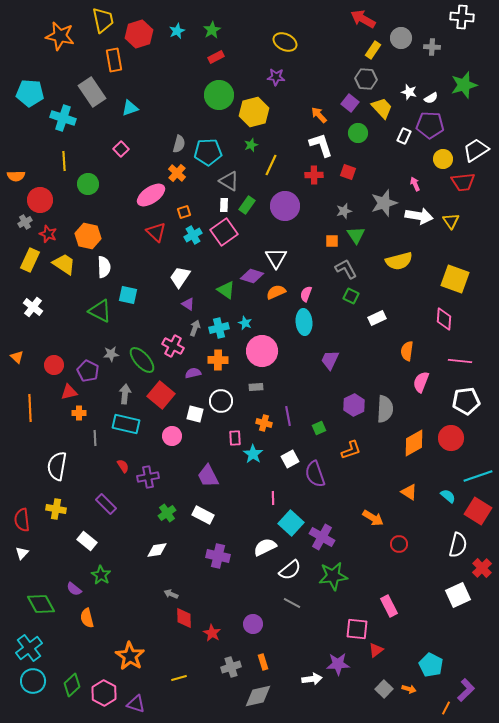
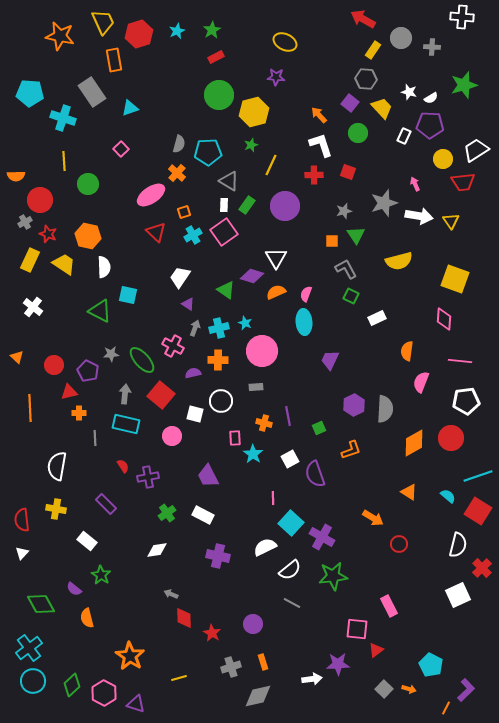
yellow trapezoid at (103, 20): moved 2 px down; rotated 12 degrees counterclockwise
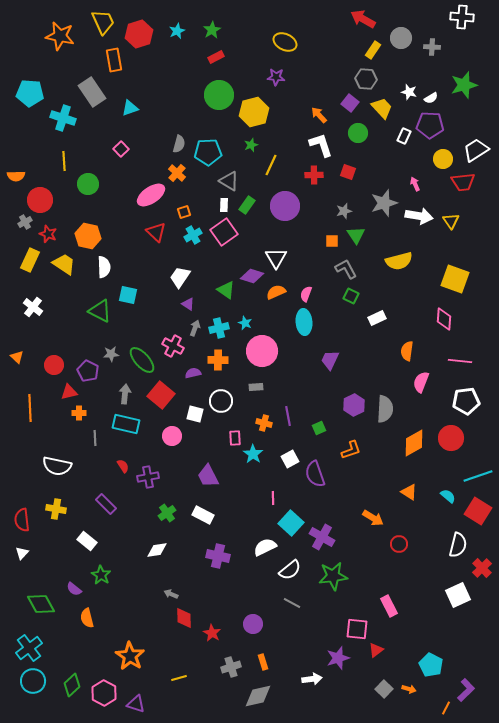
white semicircle at (57, 466): rotated 88 degrees counterclockwise
purple star at (338, 664): moved 6 px up; rotated 15 degrees counterclockwise
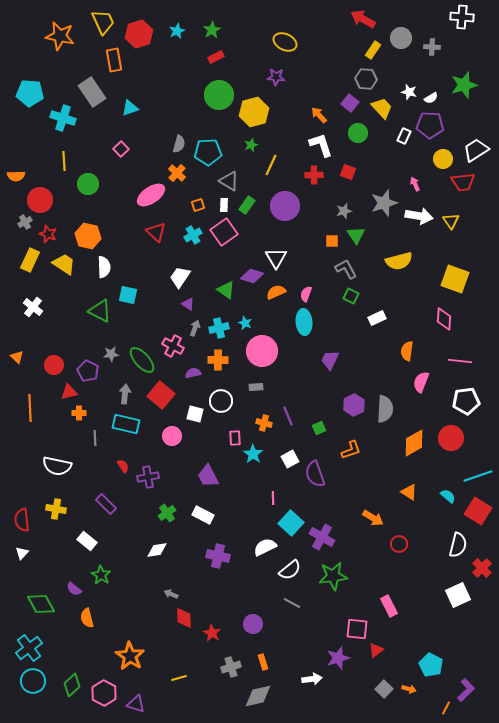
orange square at (184, 212): moved 14 px right, 7 px up
purple line at (288, 416): rotated 12 degrees counterclockwise
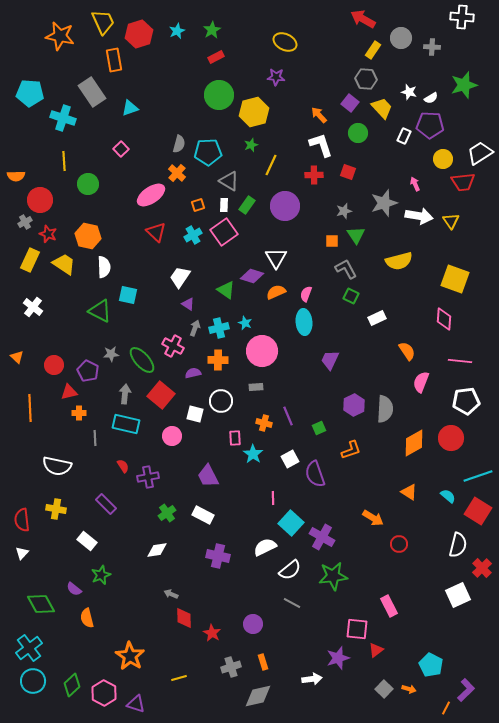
white trapezoid at (476, 150): moved 4 px right, 3 px down
orange semicircle at (407, 351): rotated 138 degrees clockwise
green star at (101, 575): rotated 18 degrees clockwise
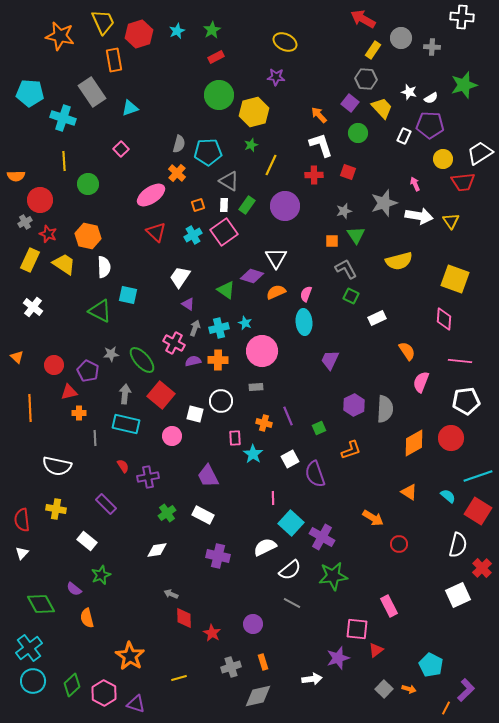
pink cross at (173, 346): moved 1 px right, 3 px up
purple semicircle at (193, 373): moved 12 px up
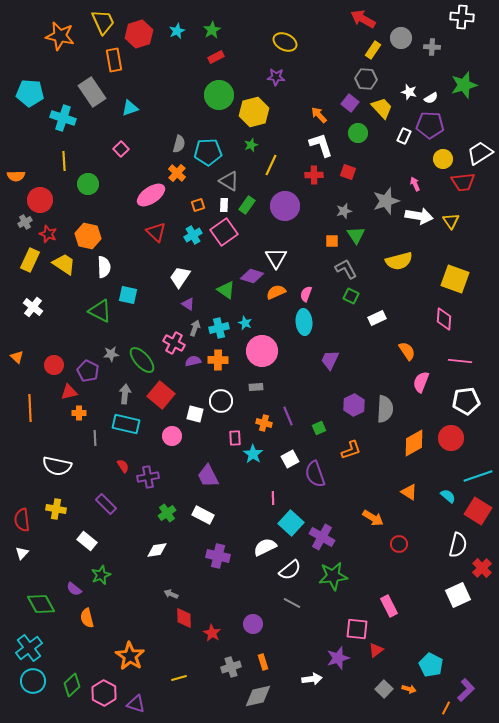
gray star at (384, 203): moved 2 px right, 2 px up
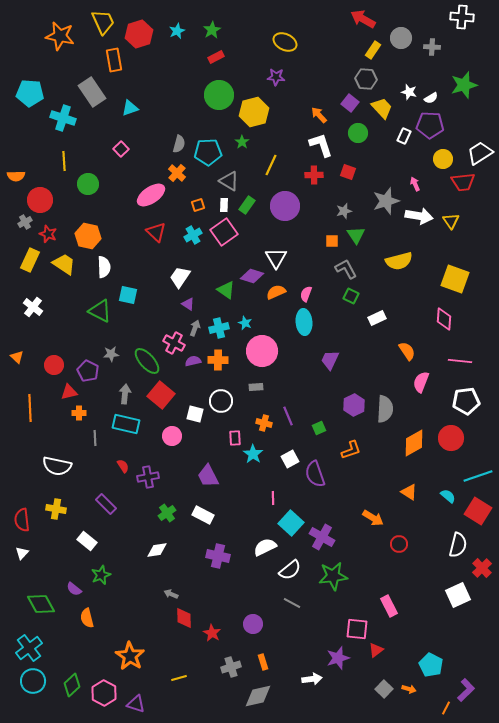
green star at (251, 145): moved 9 px left, 3 px up; rotated 16 degrees counterclockwise
green ellipse at (142, 360): moved 5 px right, 1 px down
